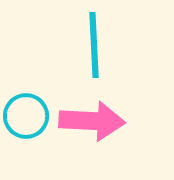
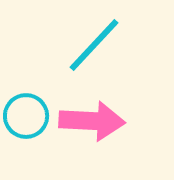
cyan line: rotated 46 degrees clockwise
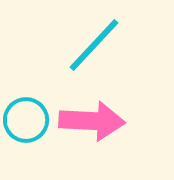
cyan circle: moved 4 px down
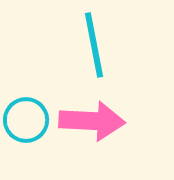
cyan line: rotated 54 degrees counterclockwise
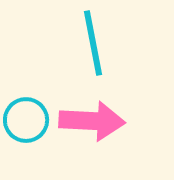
cyan line: moved 1 px left, 2 px up
